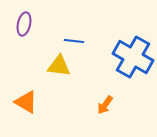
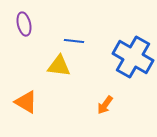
purple ellipse: rotated 25 degrees counterclockwise
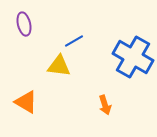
blue line: rotated 36 degrees counterclockwise
orange arrow: rotated 54 degrees counterclockwise
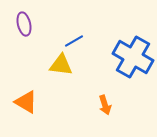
yellow triangle: moved 2 px right, 1 px up
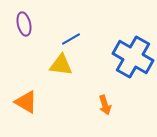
blue line: moved 3 px left, 2 px up
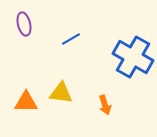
yellow triangle: moved 28 px down
orange triangle: rotated 30 degrees counterclockwise
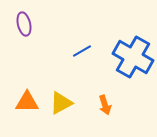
blue line: moved 11 px right, 12 px down
yellow triangle: moved 10 px down; rotated 35 degrees counterclockwise
orange triangle: moved 1 px right
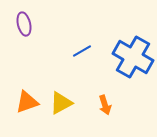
orange triangle: rotated 20 degrees counterclockwise
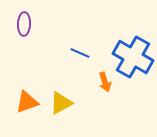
purple ellipse: rotated 15 degrees clockwise
blue line: moved 2 px left, 2 px down; rotated 54 degrees clockwise
orange arrow: moved 23 px up
